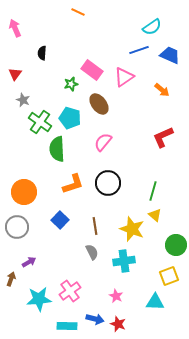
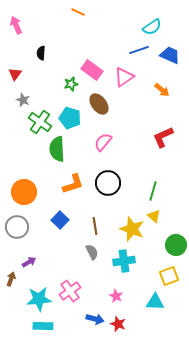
pink arrow: moved 1 px right, 3 px up
black semicircle: moved 1 px left
yellow triangle: moved 1 px left, 1 px down
cyan rectangle: moved 24 px left
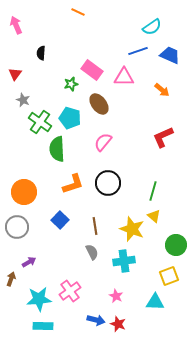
blue line: moved 1 px left, 1 px down
pink triangle: rotated 35 degrees clockwise
blue arrow: moved 1 px right, 1 px down
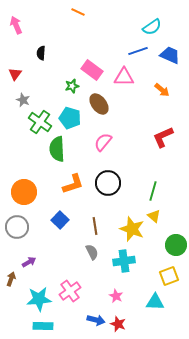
green star: moved 1 px right, 2 px down
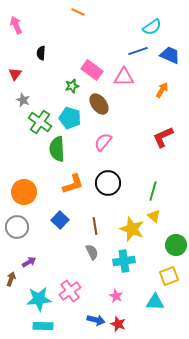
orange arrow: rotated 98 degrees counterclockwise
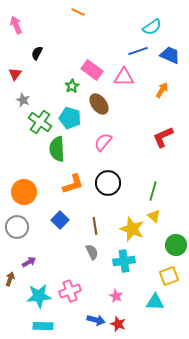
black semicircle: moved 4 px left; rotated 24 degrees clockwise
green star: rotated 16 degrees counterclockwise
brown arrow: moved 1 px left
pink cross: rotated 15 degrees clockwise
cyan star: moved 3 px up
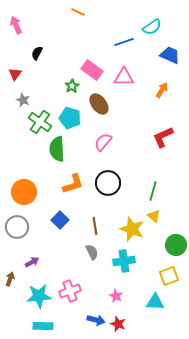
blue line: moved 14 px left, 9 px up
purple arrow: moved 3 px right
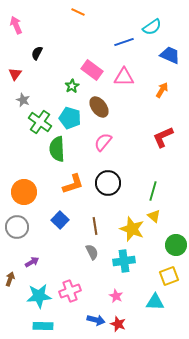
brown ellipse: moved 3 px down
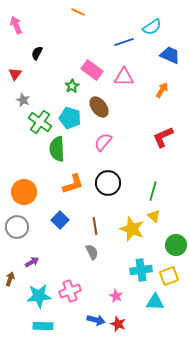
cyan cross: moved 17 px right, 9 px down
